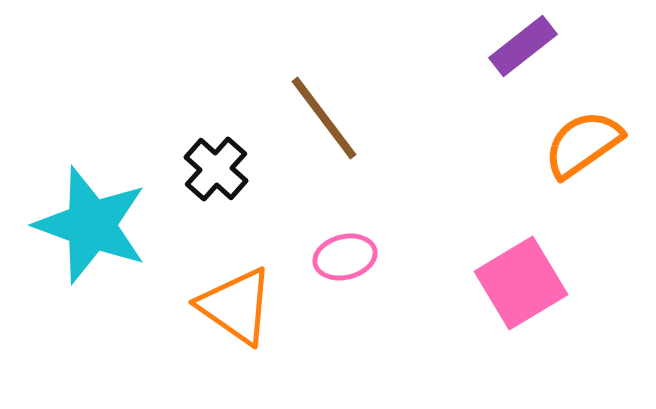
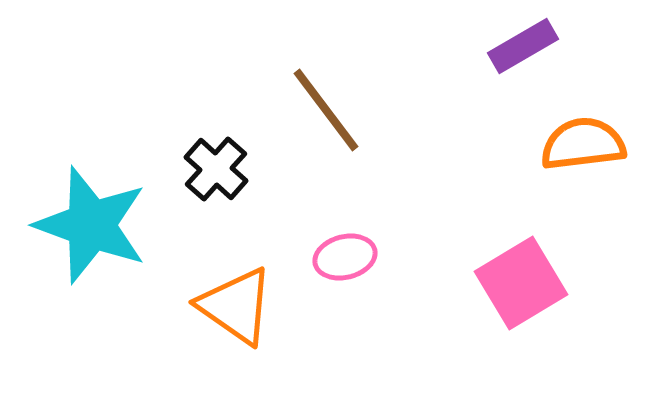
purple rectangle: rotated 8 degrees clockwise
brown line: moved 2 px right, 8 px up
orange semicircle: rotated 28 degrees clockwise
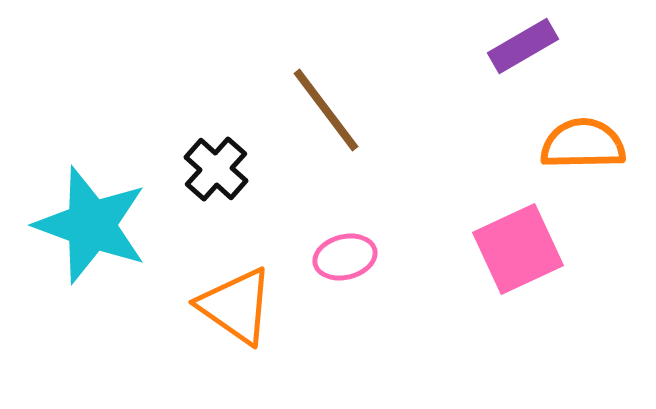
orange semicircle: rotated 6 degrees clockwise
pink square: moved 3 px left, 34 px up; rotated 6 degrees clockwise
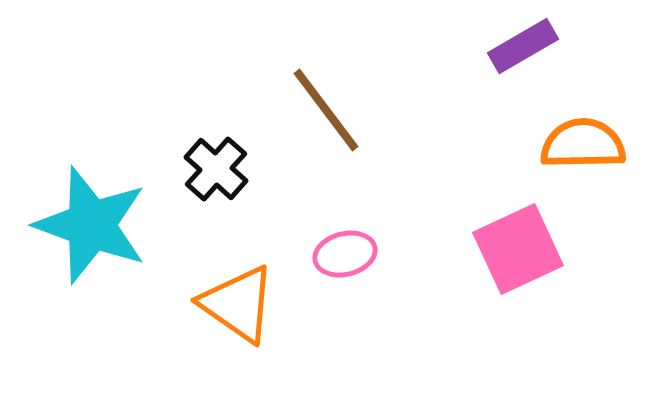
pink ellipse: moved 3 px up
orange triangle: moved 2 px right, 2 px up
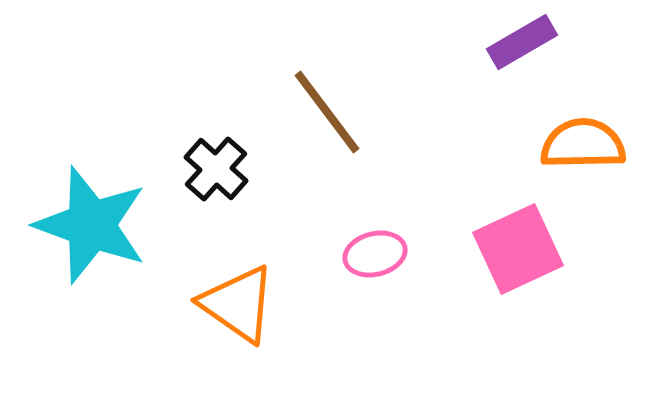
purple rectangle: moved 1 px left, 4 px up
brown line: moved 1 px right, 2 px down
pink ellipse: moved 30 px right
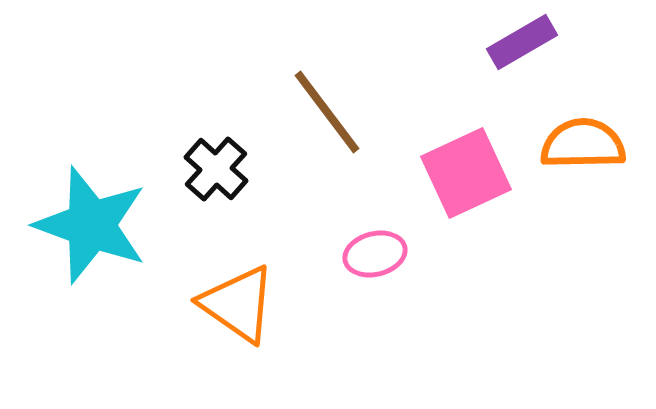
pink square: moved 52 px left, 76 px up
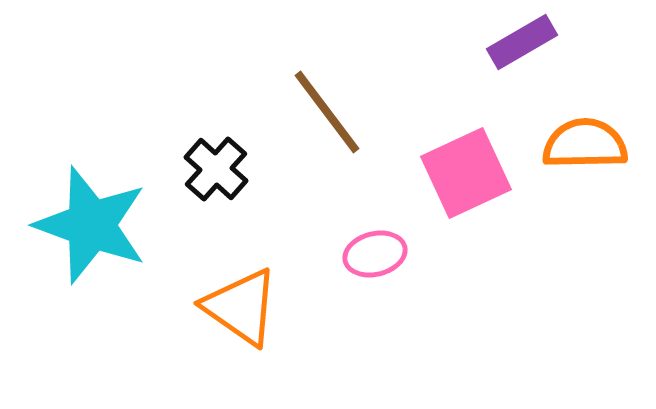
orange semicircle: moved 2 px right
orange triangle: moved 3 px right, 3 px down
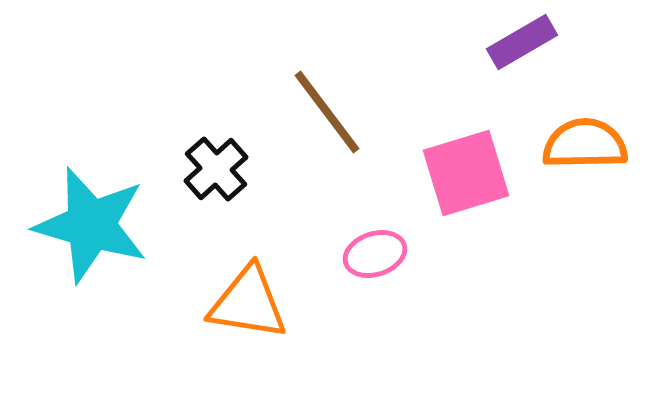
black cross: rotated 6 degrees clockwise
pink square: rotated 8 degrees clockwise
cyan star: rotated 4 degrees counterclockwise
pink ellipse: rotated 4 degrees counterclockwise
orange triangle: moved 7 px right, 4 px up; rotated 26 degrees counterclockwise
